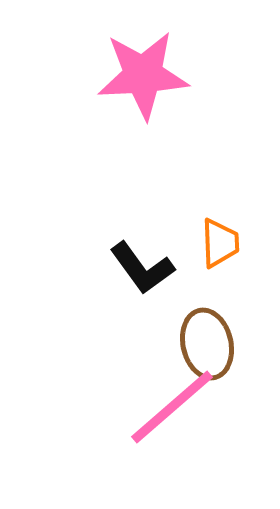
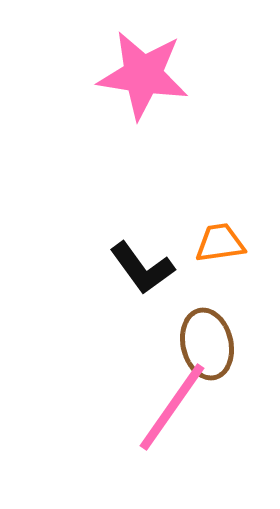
pink star: rotated 12 degrees clockwise
orange trapezoid: rotated 96 degrees counterclockwise
pink line: rotated 14 degrees counterclockwise
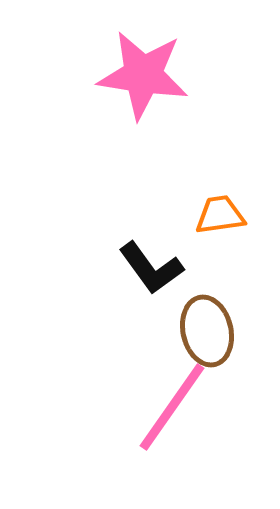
orange trapezoid: moved 28 px up
black L-shape: moved 9 px right
brown ellipse: moved 13 px up
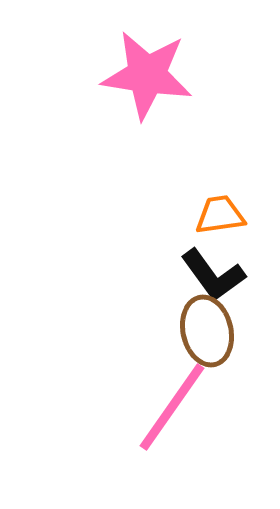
pink star: moved 4 px right
black L-shape: moved 62 px right, 7 px down
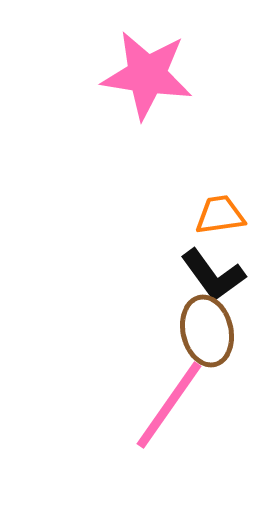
pink line: moved 3 px left, 2 px up
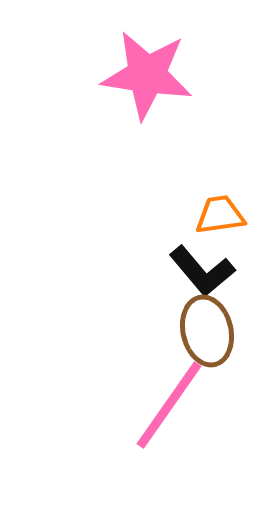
black L-shape: moved 11 px left, 4 px up; rotated 4 degrees counterclockwise
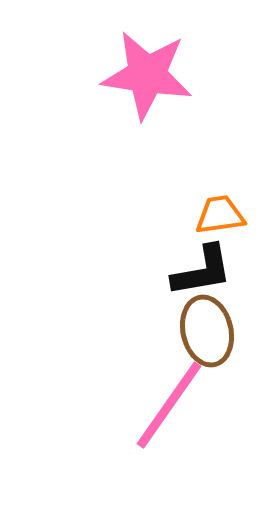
black L-shape: rotated 60 degrees counterclockwise
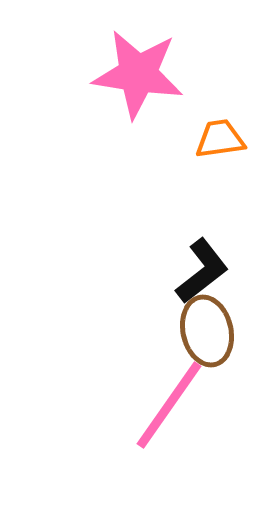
pink star: moved 9 px left, 1 px up
orange trapezoid: moved 76 px up
black L-shape: rotated 28 degrees counterclockwise
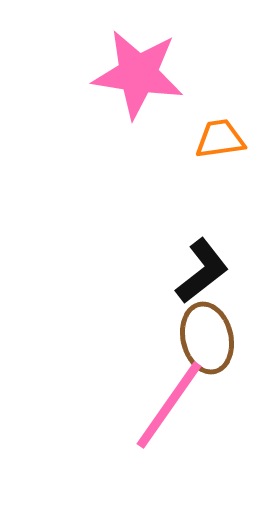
brown ellipse: moved 7 px down
